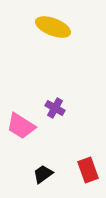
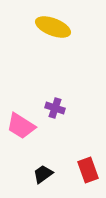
purple cross: rotated 12 degrees counterclockwise
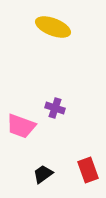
pink trapezoid: rotated 12 degrees counterclockwise
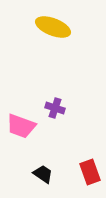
red rectangle: moved 2 px right, 2 px down
black trapezoid: rotated 70 degrees clockwise
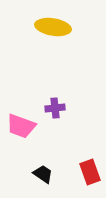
yellow ellipse: rotated 12 degrees counterclockwise
purple cross: rotated 24 degrees counterclockwise
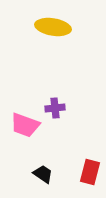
pink trapezoid: moved 4 px right, 1 px up
red rectangle: rotated 35 degrees clockwise
